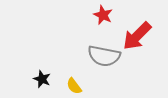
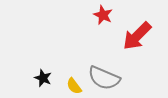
gray semicircle: moved 22 px down; rotated 12 degrees clockwise
black star: moved 1 px right, 1 px up
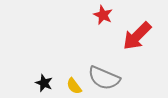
black star: moved 1 px right, 5 px down
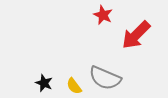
red arrow: moved 1 px left, 1 px up
gray semicircle: moved 1 px right
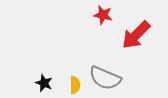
red star: rotated 12 degrees counterclockwise
yellow semicircle: moved 1 px right, 1 px up; rotated 144 degrees counterclockwise
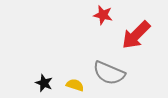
gray semicircle: moved 4 px right, 5 px up
yellow semicircle: rotated 72 degrees counterclockwise
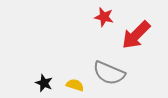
red star: moved 1 px right, 2 px down
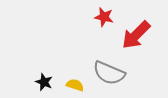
black star: moved 1 px up
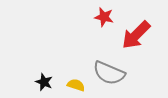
yellow semicircle: moved 1 px right
